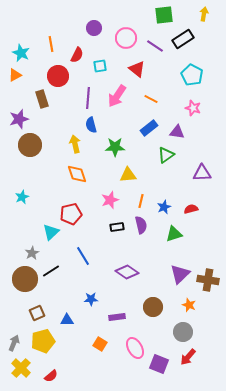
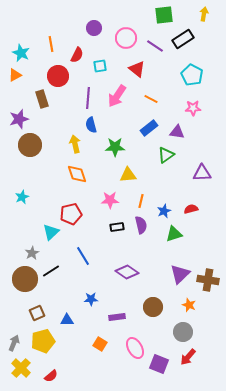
pink star at (193, 108): rotated 21 degrees counterclockwise
pink star at (110, 200): rotated 18 degrees clockwise
blue star at (164, 207): moved 4 px down
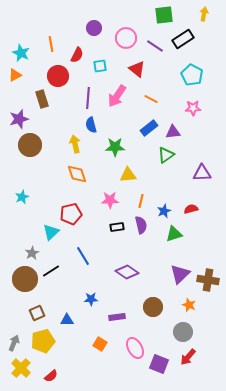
purple triangle at (177, 132): moved 4 px left; rotated 14 degrees counterclockwise
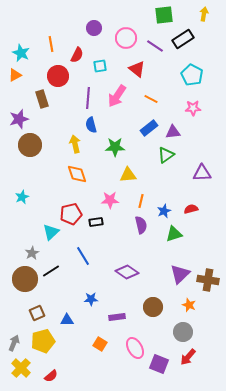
black rectangle at (117, 227): moved 21 px left, 5 px up
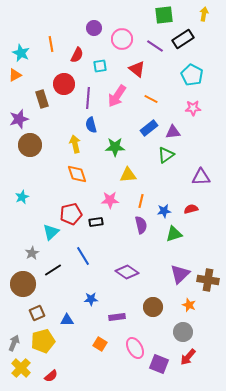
pink circle at (126, 38): moved 4 px left, 1 px down
red circle at (58, 76): moved 6 px right, 8 px down
purple triangle at (202, 173): moved 1 px left, 4 px down
blue star at (164, 211): rotated 16 degrees clockwise
black line at (51, 271): moved 2 px right, 1 px up
brown circle at (25, 279): moved 2 px left, 5 px down
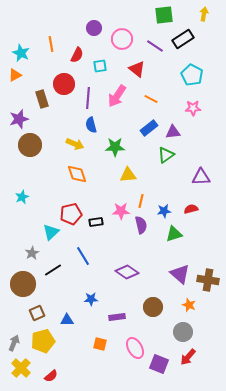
yellow arrow at (75, 144): rotated 126 degrees clockwise
pink star at (110, 200): moved 11 px right, 11 px down
purple triangle at (180, 274): rotated 35 degrees counterclockwise
orange square at (100, 344): rotated 16 degrees counterclockwise
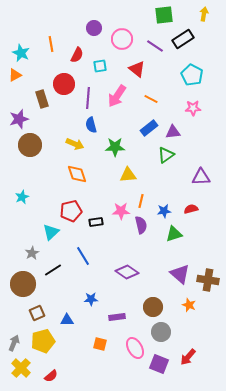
red pentagon at (71, 214): moved 3 px up
gray circle at (183, 332): moved 22 px left
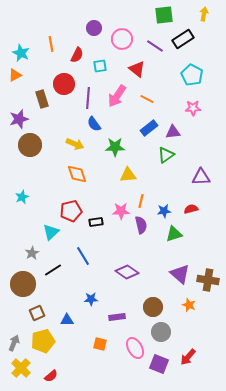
orange line at (151, 99): moved 4 px left
blue semicircle at (91, 125): moved 3 px right, 1 px up; rotated 21 degrees counterclockwise
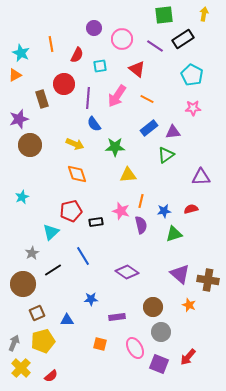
pink star at (121, 211): rotated 18 degrees clockwise
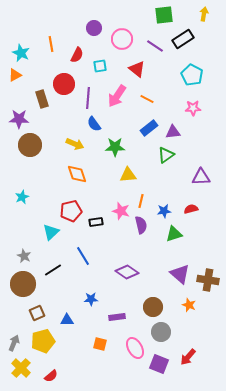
purple star at (19, 119): rotated 18 degrees clockwise
gray star at (32, 253): moved 8 px left, 3 px down; rotated 16 degrees counterclockwise
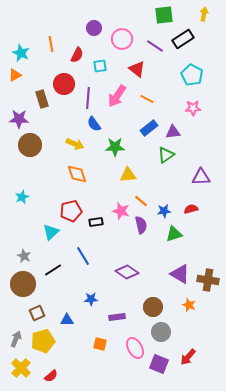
orange line at (141, 201): rotated 64 degrees counterclockwise
purple triangle at (180, 274): rotated 10 degrees counterclockwise
gray arrow at (14, 343): moved 2 px right, 4 px up
